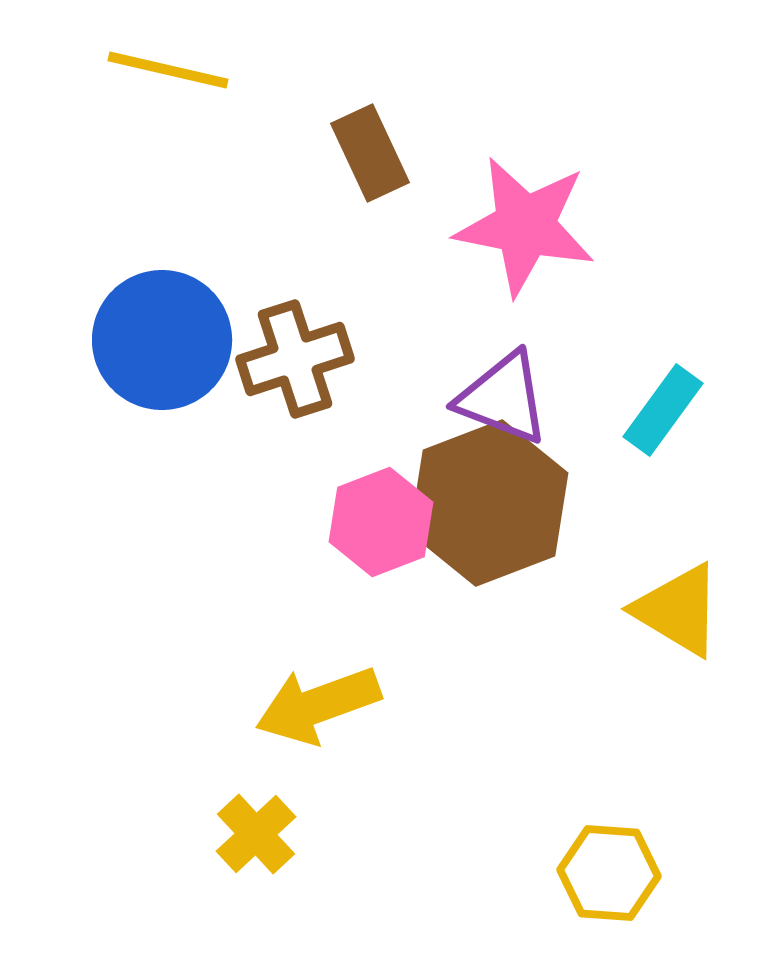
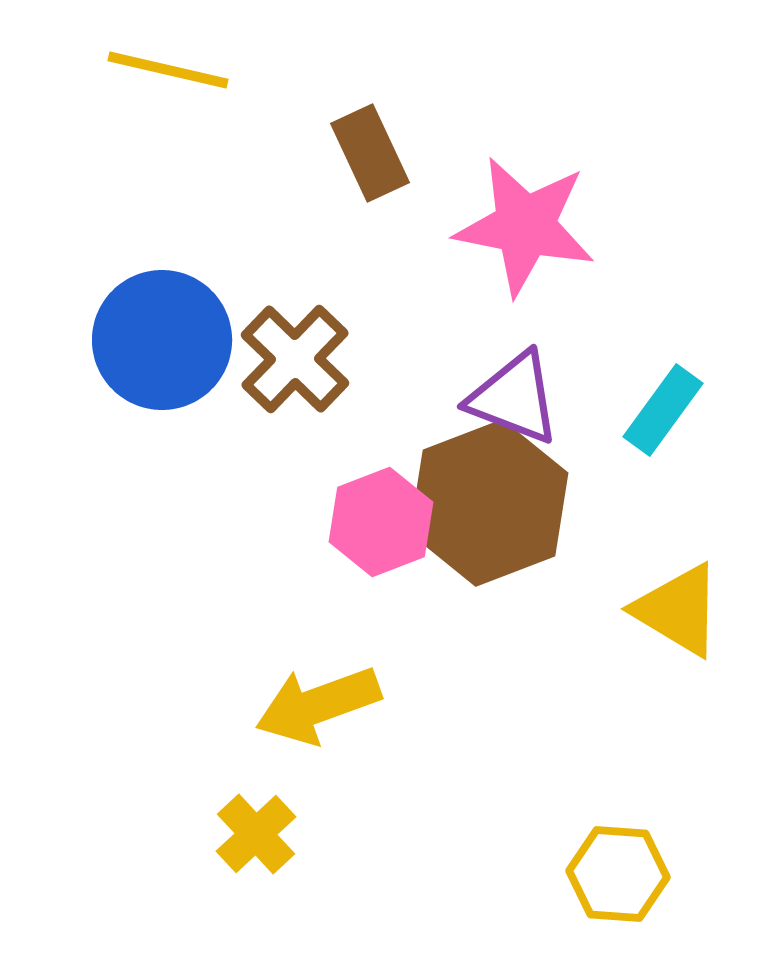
brown cross: rotated 28 degrees counterclockwise
purple triangle: moved 11 px right
yellow hexagon: moved 9 px right, 1 px down
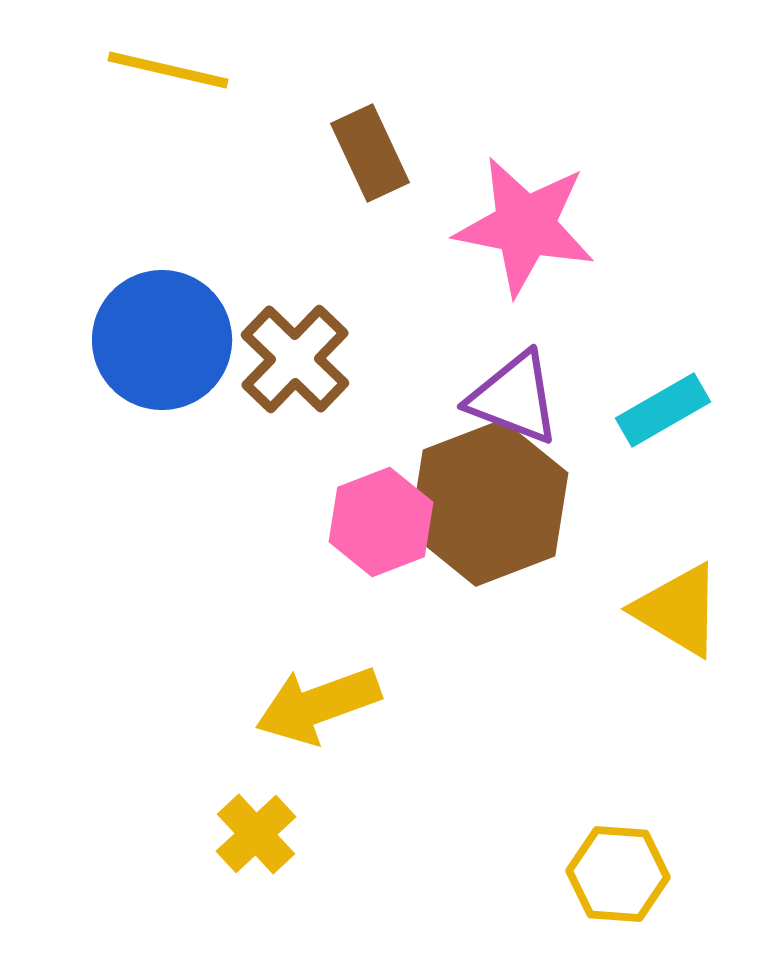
cyan rectangle: rotated 24 degrees clockwise
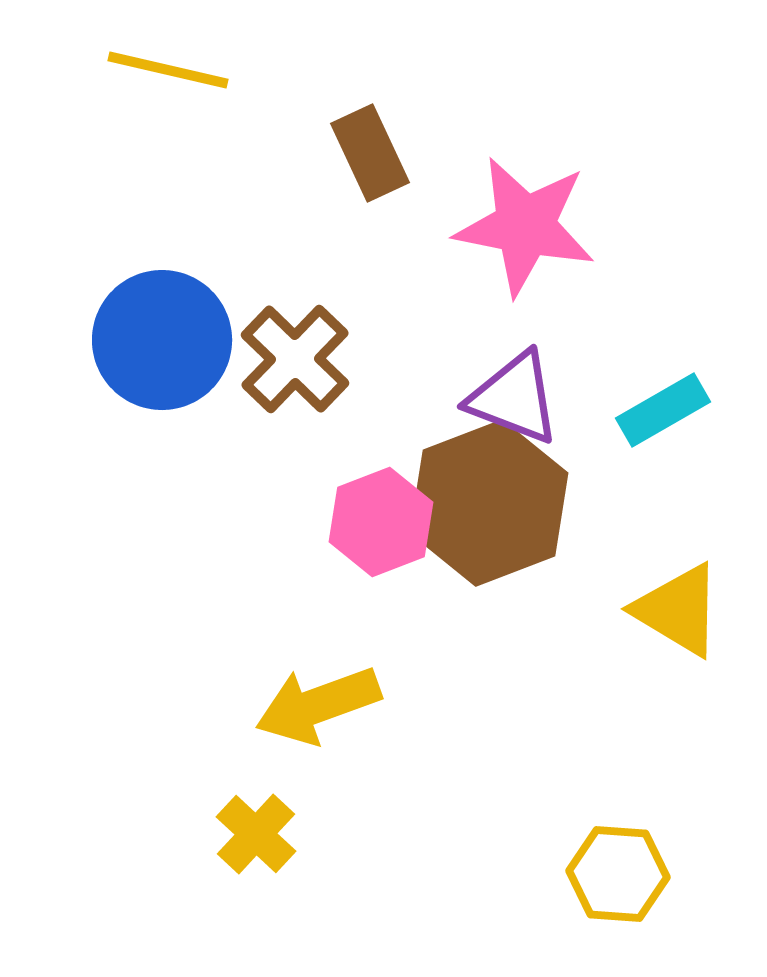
yellow cross: rotated 4 degrees counterclockwise
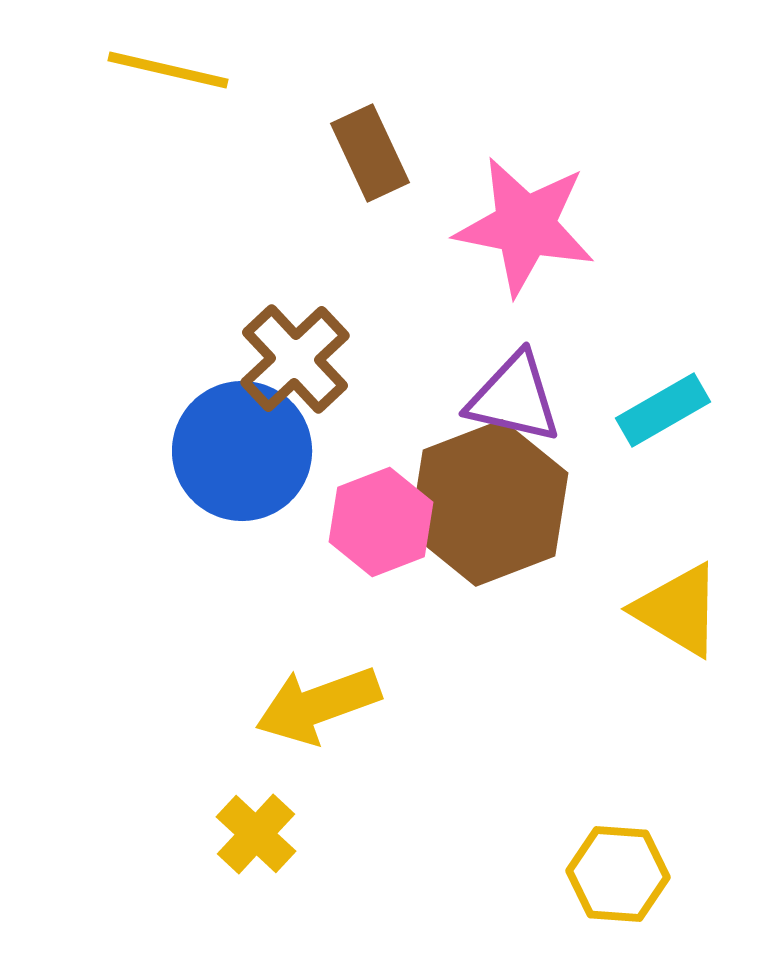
blue circle: moved 80 px right, 111 px down
brown cross: rotated 3 degrees clockwise
purple triangle: rotated 8 degrees counterclockwise
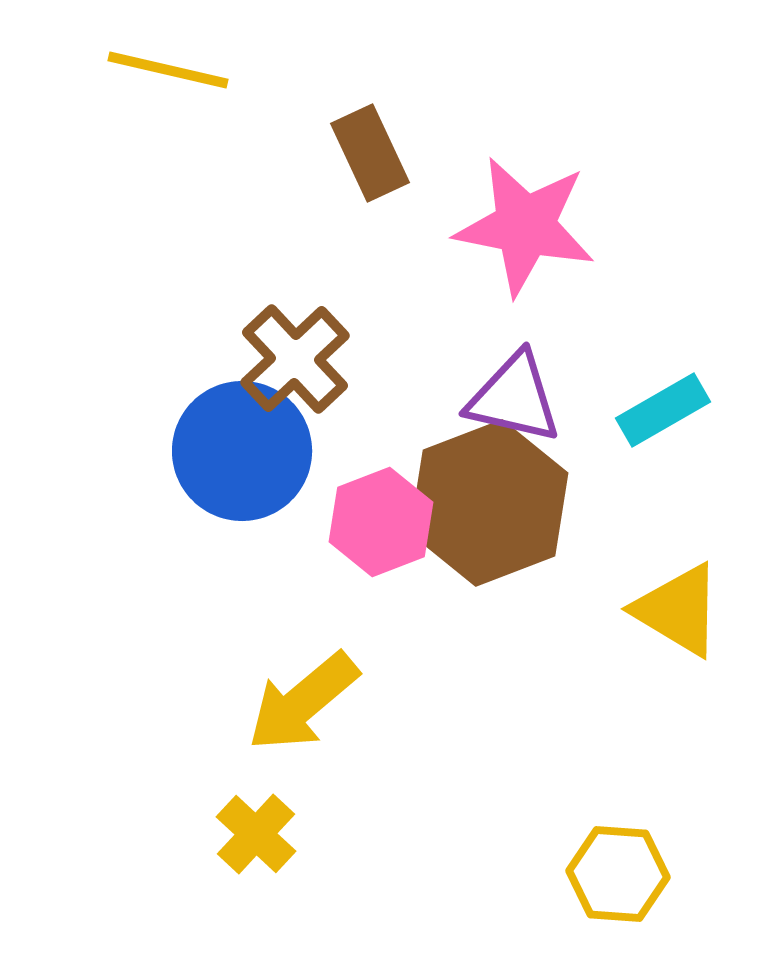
yellow arrow: moved 15 px left, 3 px up; rotated 20 degrees counterclockwise
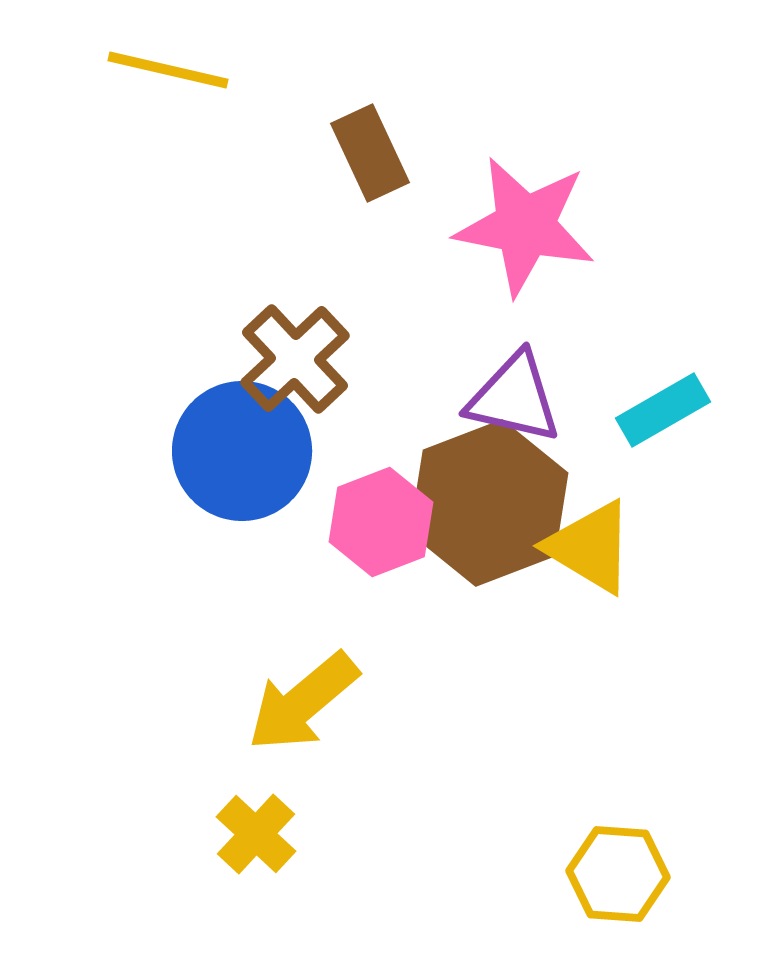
yellow triangle: moved 88 px left, 63 px up
